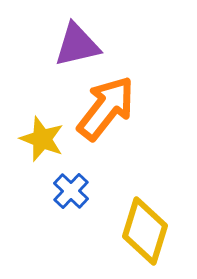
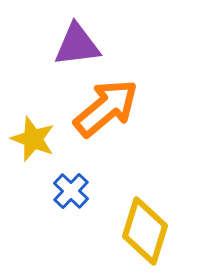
purple triangle: rotated 6 degrees clockwise
orange arrow: rotated 12 degrees clockwise
yellow star: moved 9 px left
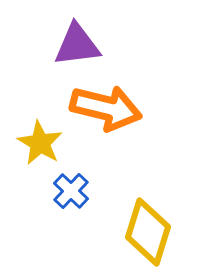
orange arrow: rotated 54 degrees clockwise
yellow star: moved 7 px right, 4 px down; rotated 9 degrees clockwise
yellow diamond: moved 3 px right, 1 px down
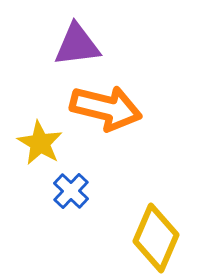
yellow diamond: moved 8 px right, 6 px down; rotated 6 degrees clockwise
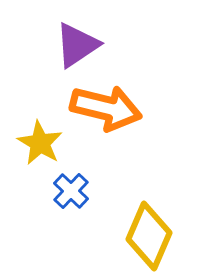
purple triangle: rotated 27 degrees counterclockwise
yellow diamond: moved 7 px left, 2 px up
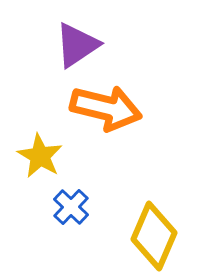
yellow star: moved 13 px down
blue cross: moved 16 px down
yellow diamond: moved 5 px right
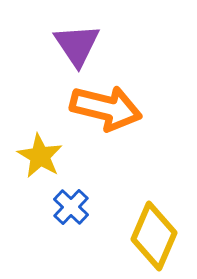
purple triangle: rotated 30 degrees counterclockwise
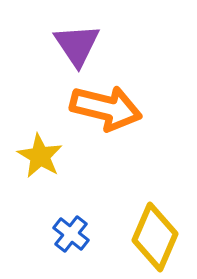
blue cross: moved 27 px down; rotated 6 degrees counterclockwise
yellow diamond: moved 1 px right, 1 px down
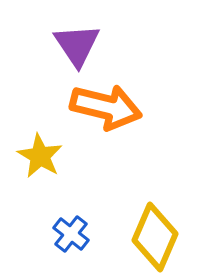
orange arrow: moved 1 px up
